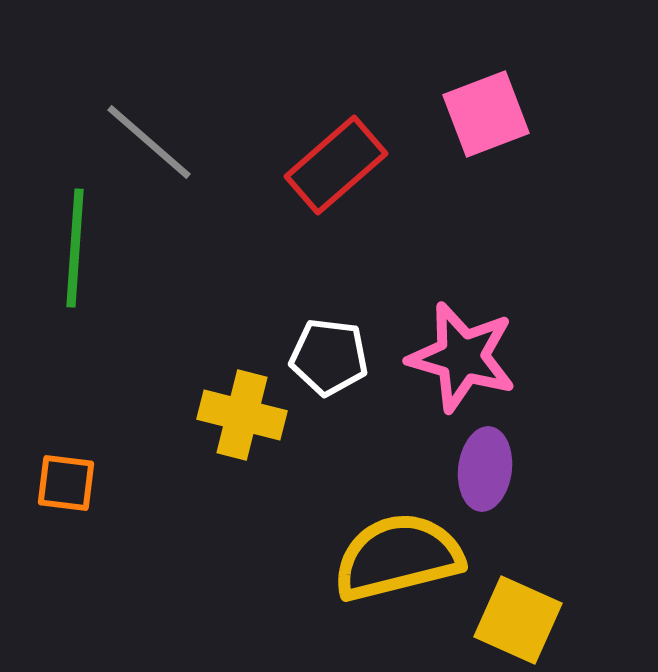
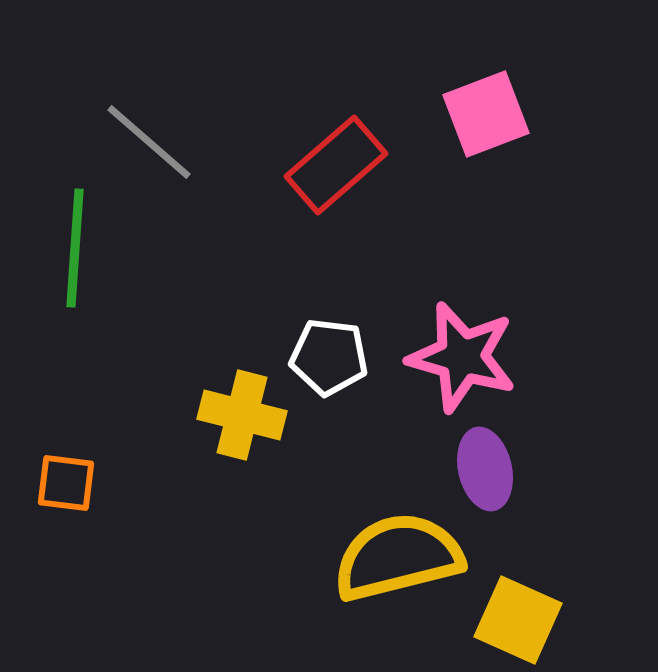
purple ellipse: rotated 20 degrees counterclockwise
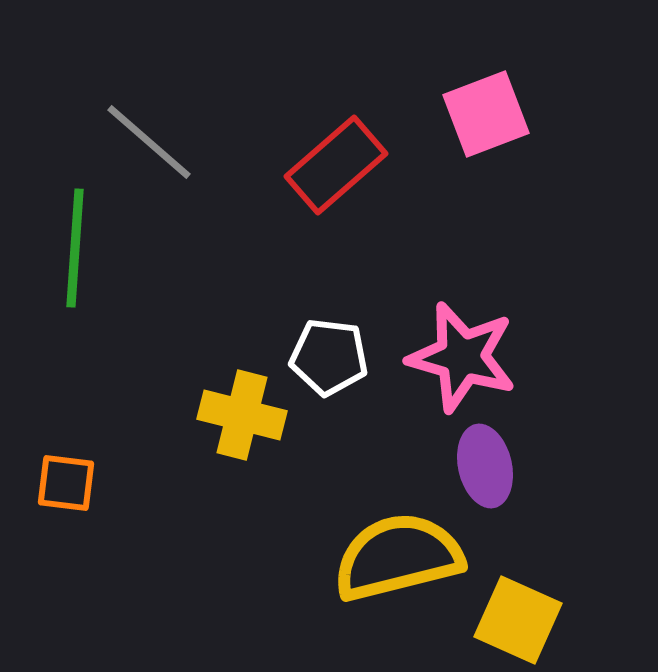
purple ellipse: moved 3 px up
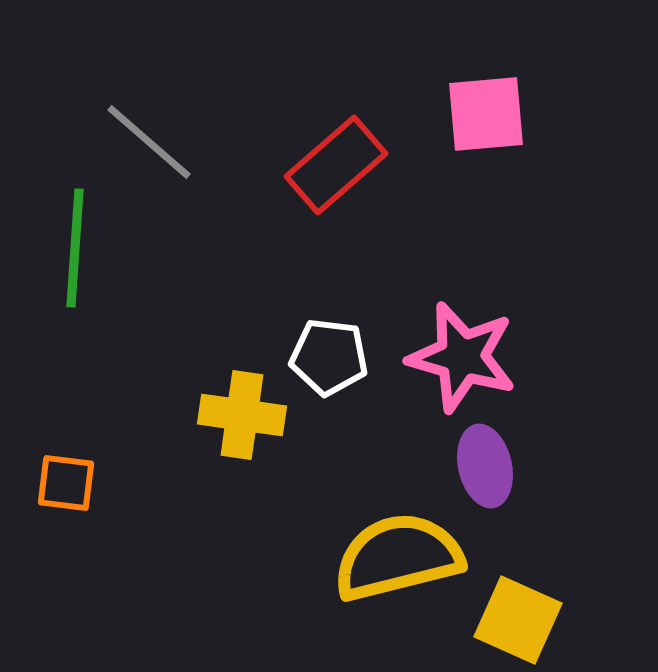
pink square: rotated 16 degrees clockwise
yellow cross: rotated 6 degrees counterclockwise
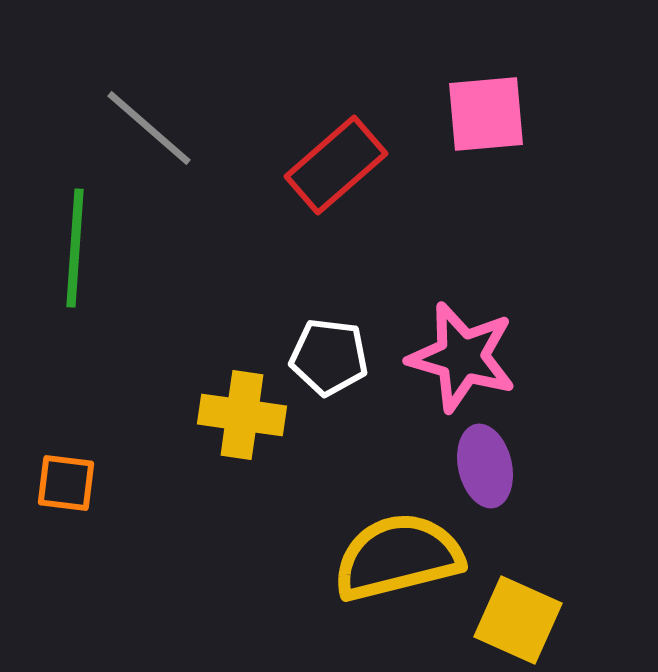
gray line: moved 14 px up
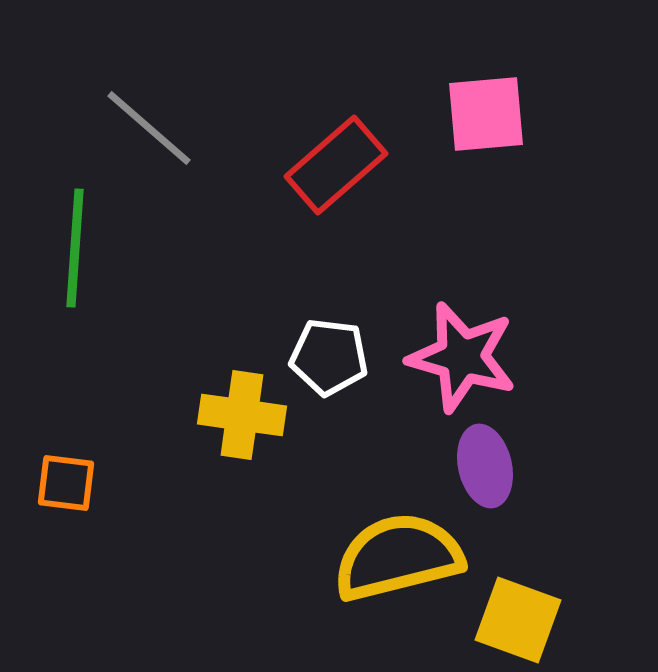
yellow square: rotated 4 degrees counterclockwise
